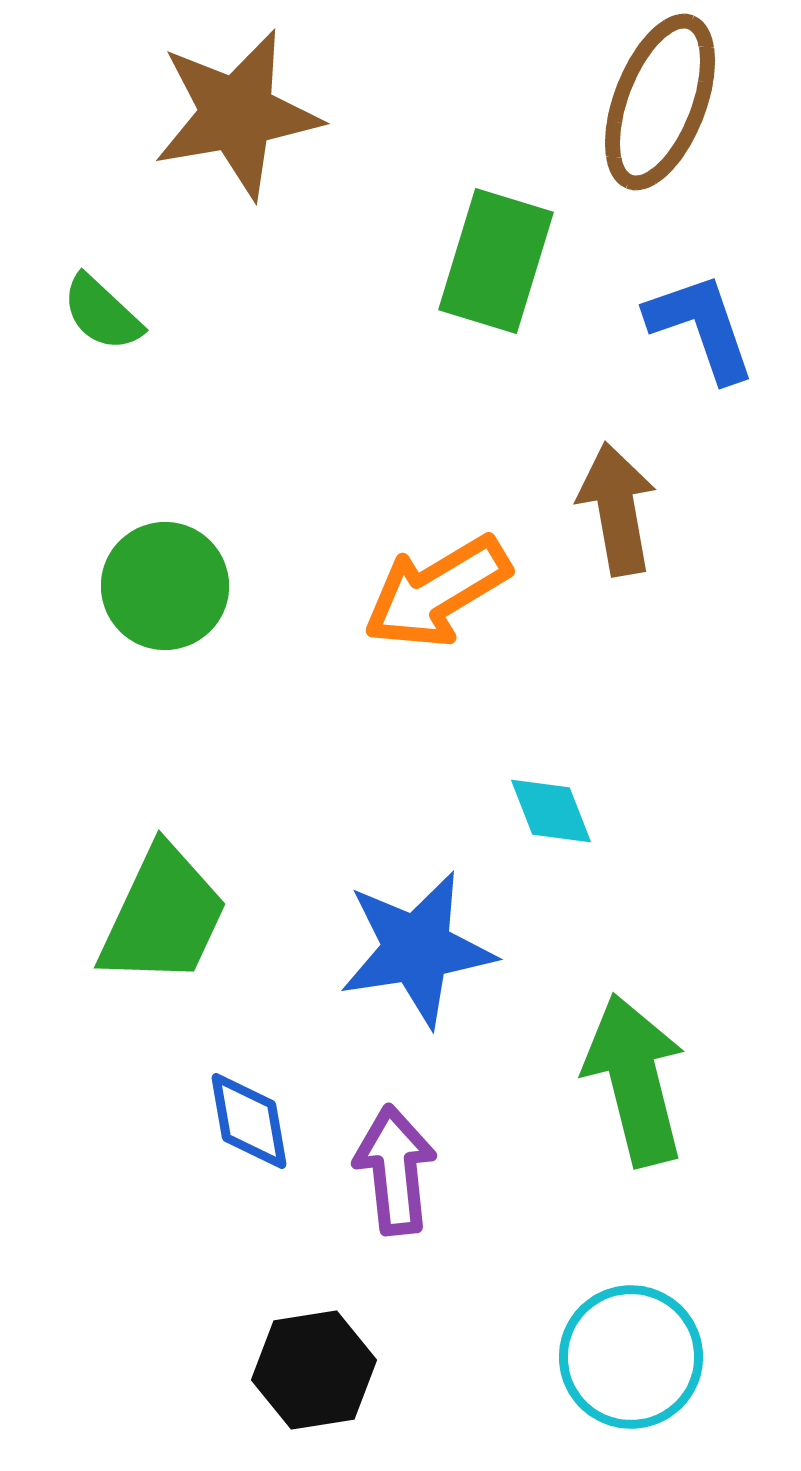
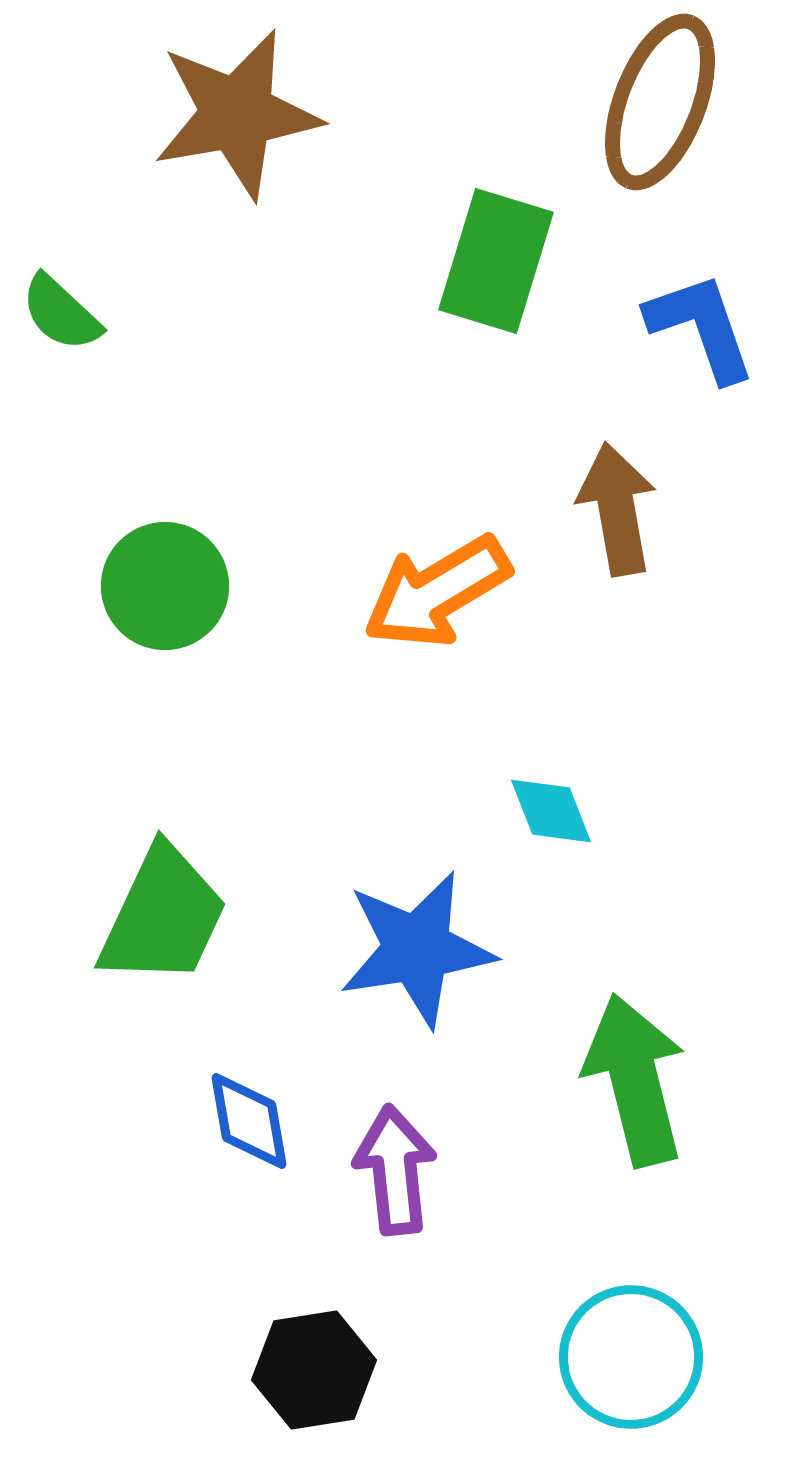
green semicircle: moved 41 px left
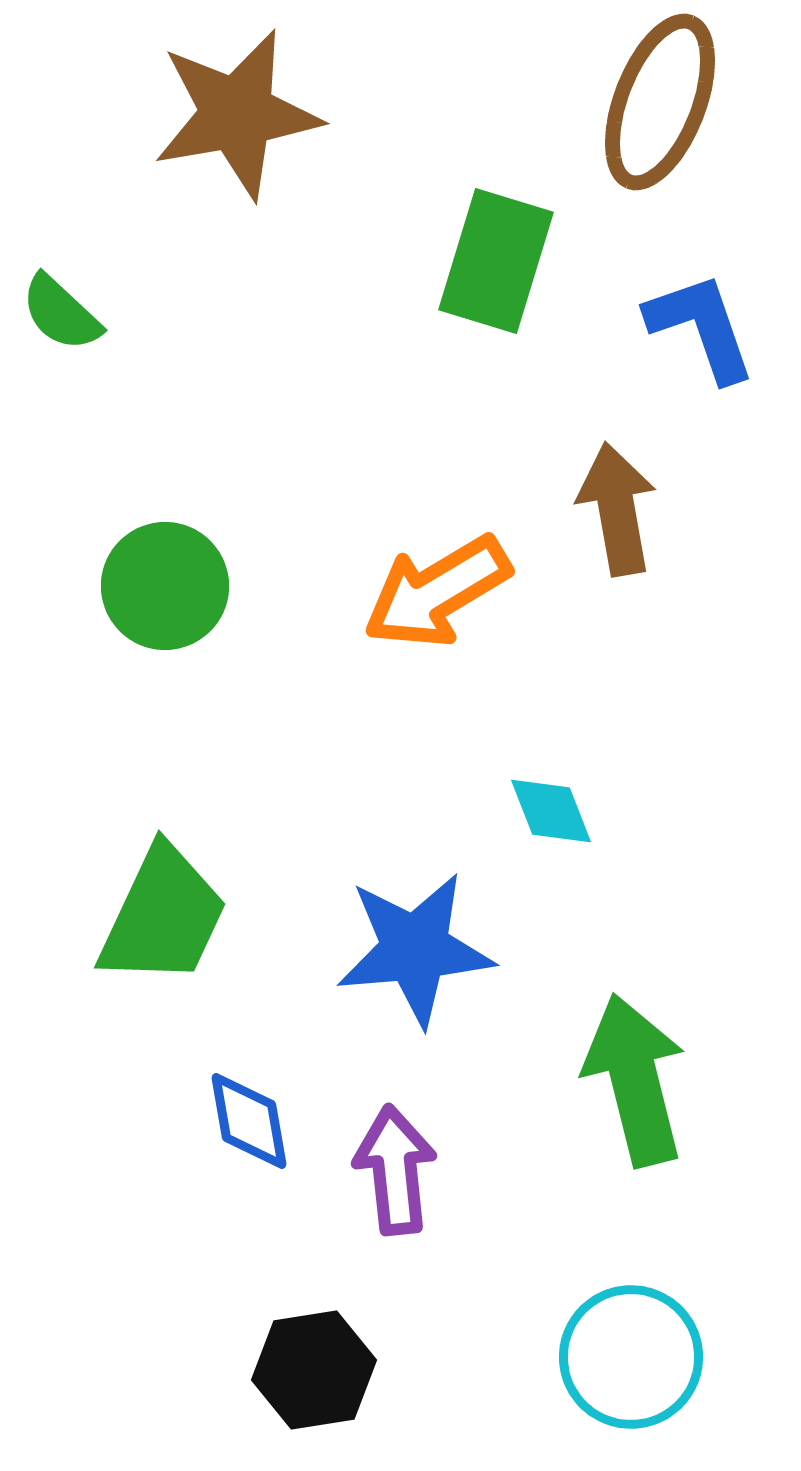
blue star: moved 2 px left; rotated 4 degrees clockwise
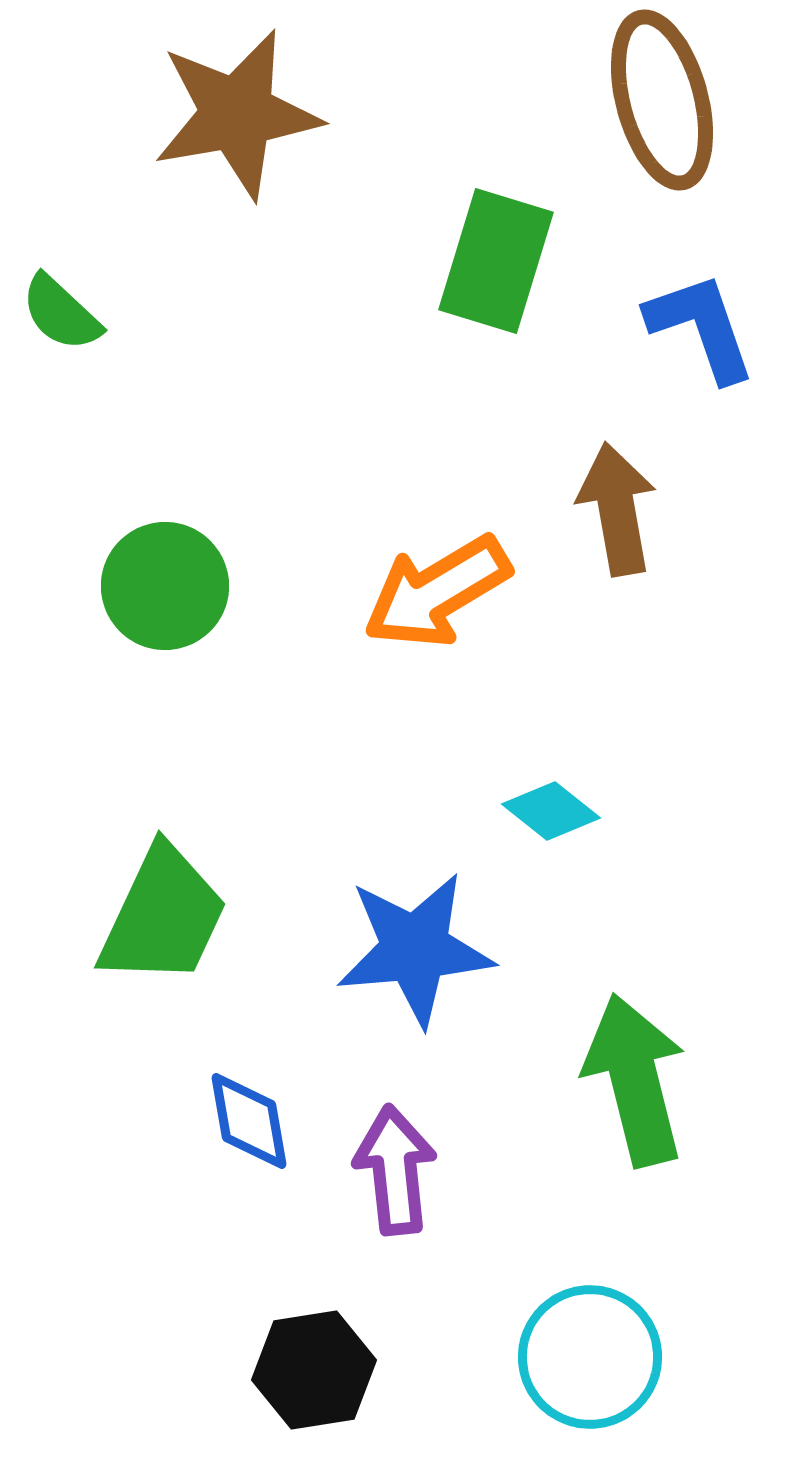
brown ellipse: moved 2 px right, 2 px up; rotated 36 degrees counterclockwise
cyan diamond: rotated 30 degrees counterclockwise
cyan circle: moved 41 px left
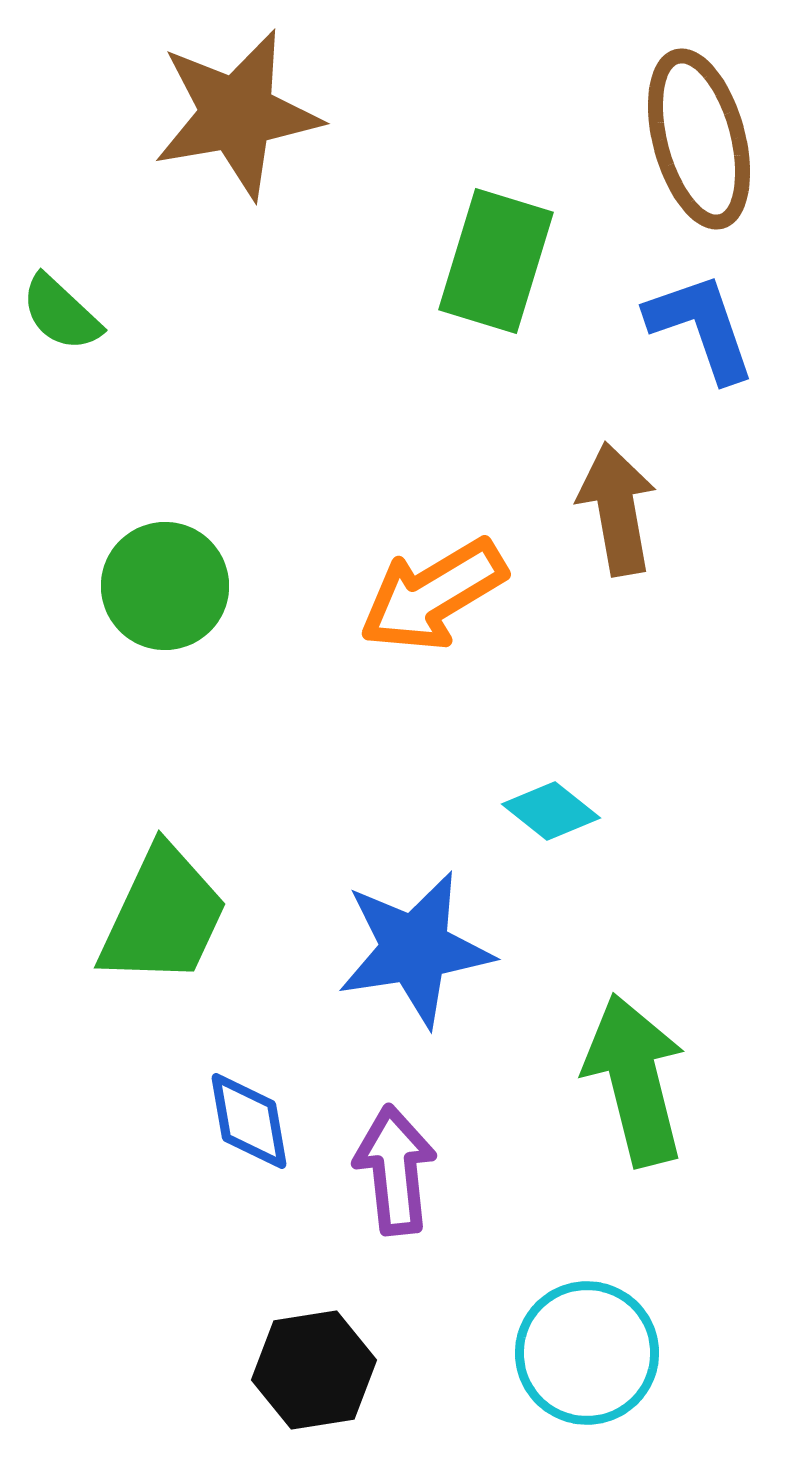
brown ellipse: moved 37 px right, 39 px down
orange arrow: moved 4 px left, 3 px down
blue star: rotated 4 degrees counterclockwise
cyan circle: moved 3 px left, 4 px up
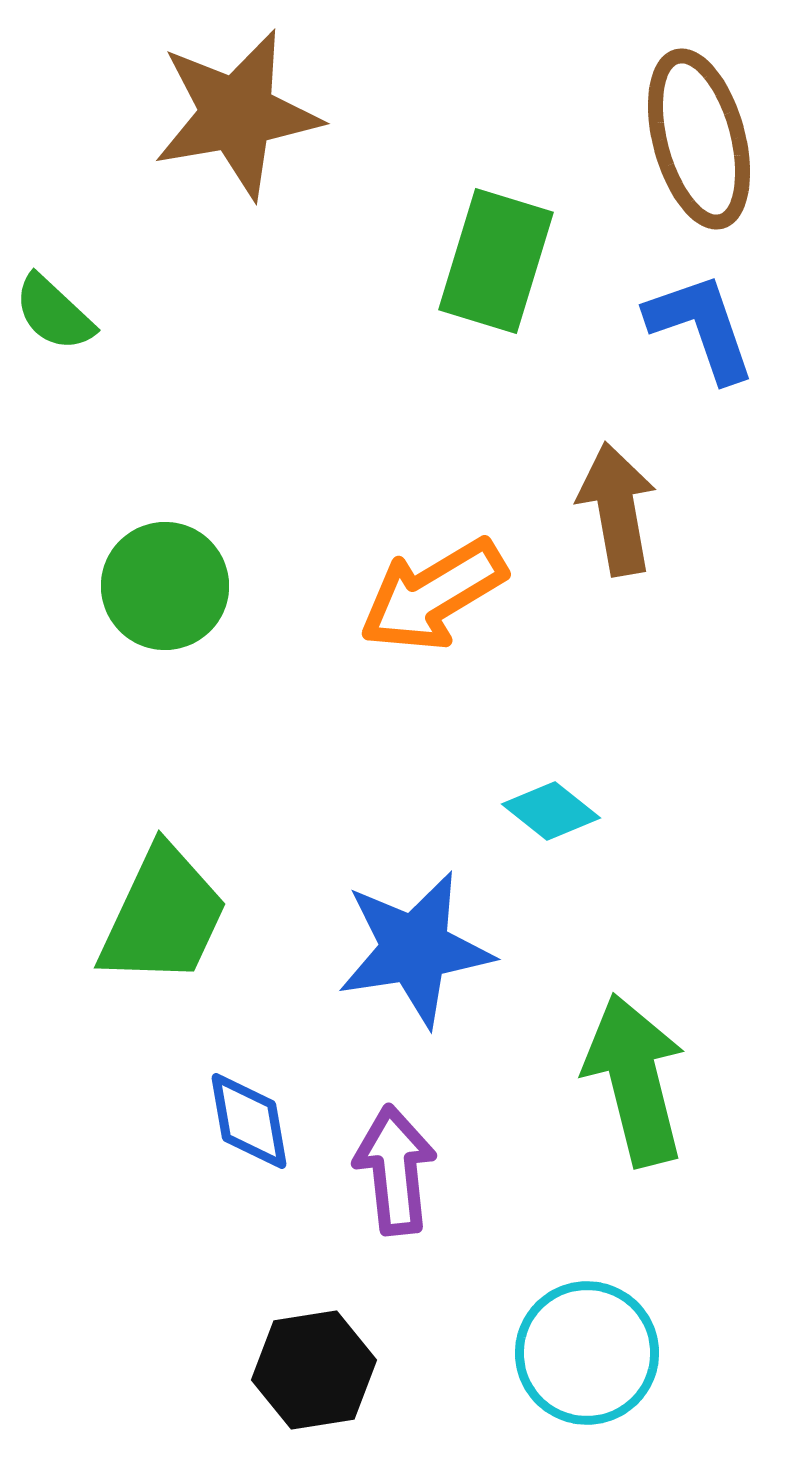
green semicircle: moved 7 px left
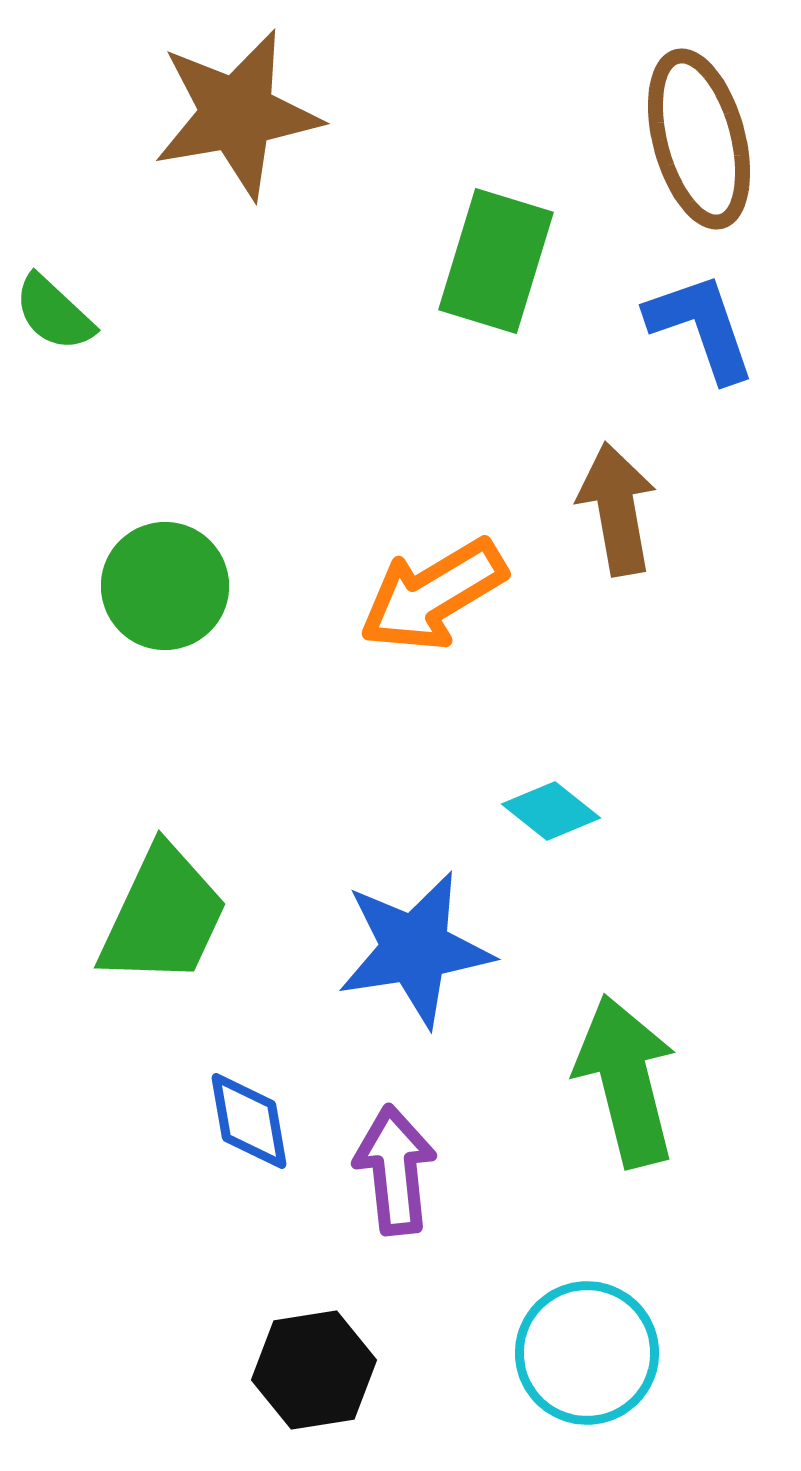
green arrow: moved 9 px left, 1 px down
